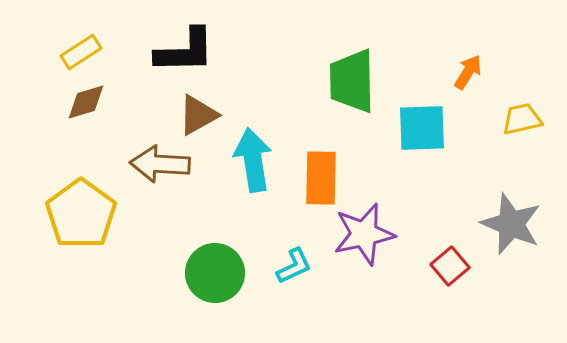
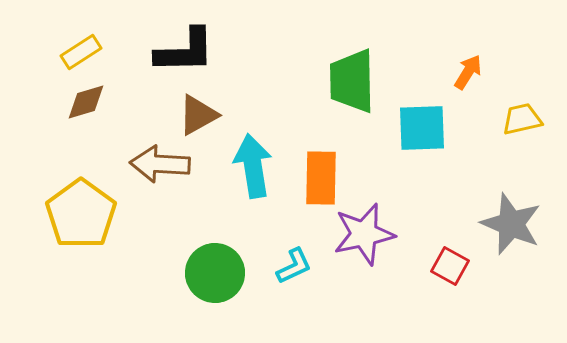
cyan arrow: moved 6 px down
red square: rotated 21 degrees counterclockwise
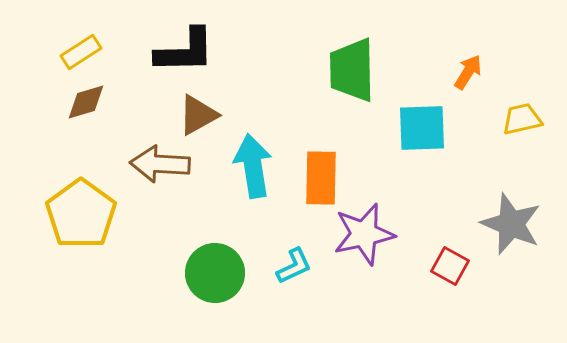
green trapezoid: moved 11 px up
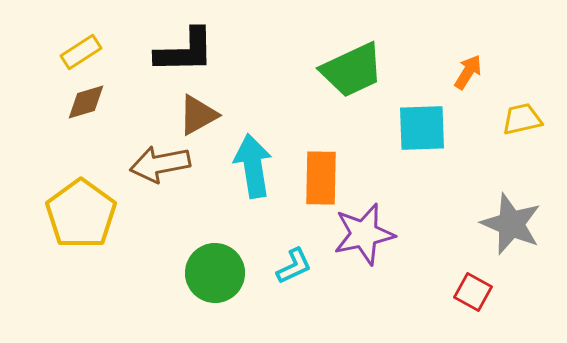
green trapezoid: rotated 114 degrees counterclockwise
brown arrow: rotated 14 degrees counterclockwise
red square: moved 23 px right, 26 px down
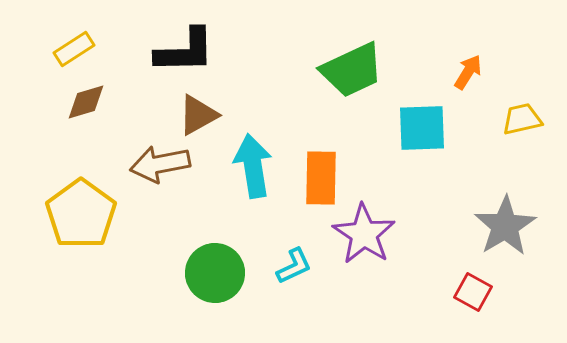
yellow rectangle: moved 7 px left, 3 px up
gray star: moved 6 px left, 2 px down; rotated 18 degrees clockwise
purple star: rotated 26 degrees counterclockwise
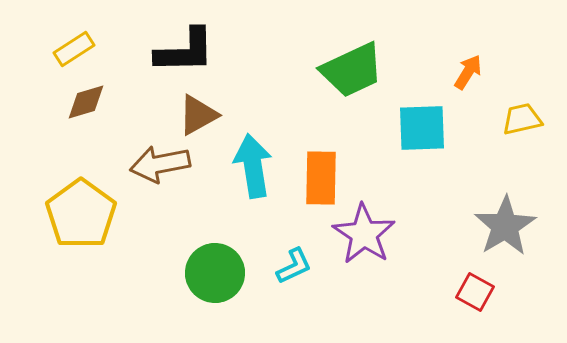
red square: moved 2 px right
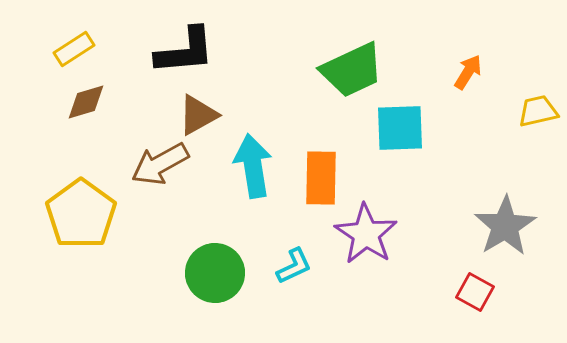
black L-shape: rotated 4 degrees counterclockwise
yellow trapezoid: moved 16 px right, 8 px up
cyan square: moved 22 px left
brown arrow: rotated 18 degrees counterclockwise
purple star: moved 2 px right
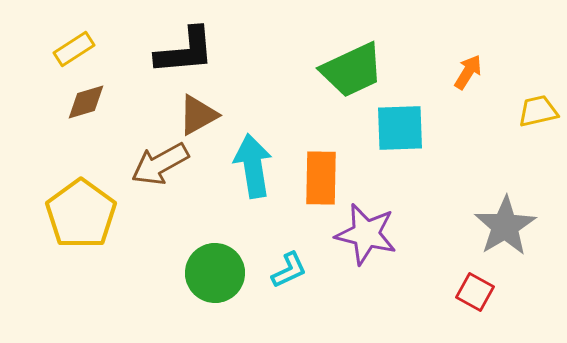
purple star: rotated 20 degrees counterclockwise
cyan L-shape: moved 5 px left, 4 px down
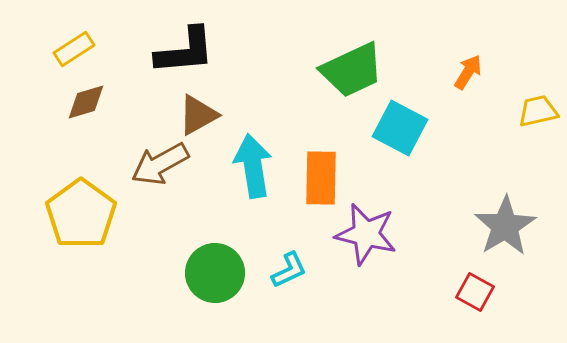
cyan square: rotated 30 degrees clockwise
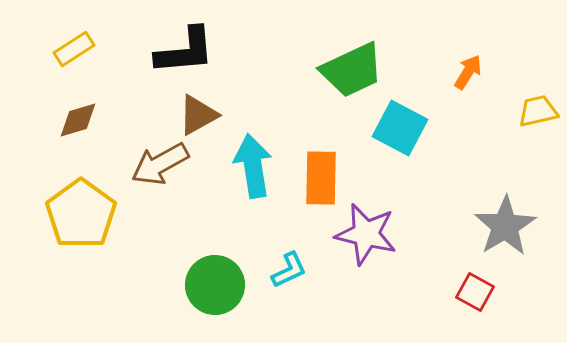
brown diamond: moved 8 px left, 18 px down
green circle: moved 12 px down
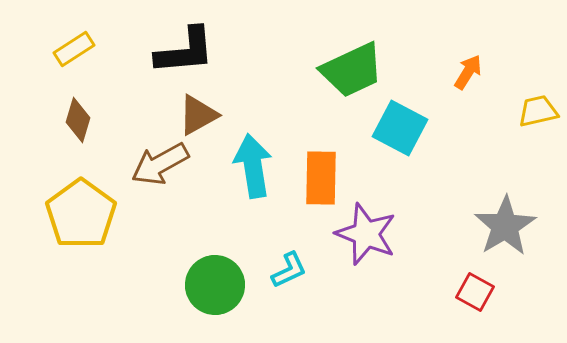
brown diamond: rotated 57 degrees counterclockwise
purple star: rotated 8 degrees clockwise
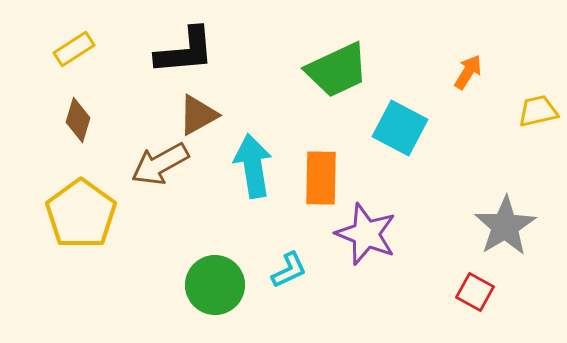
green trapezoid: moved 15 px left
